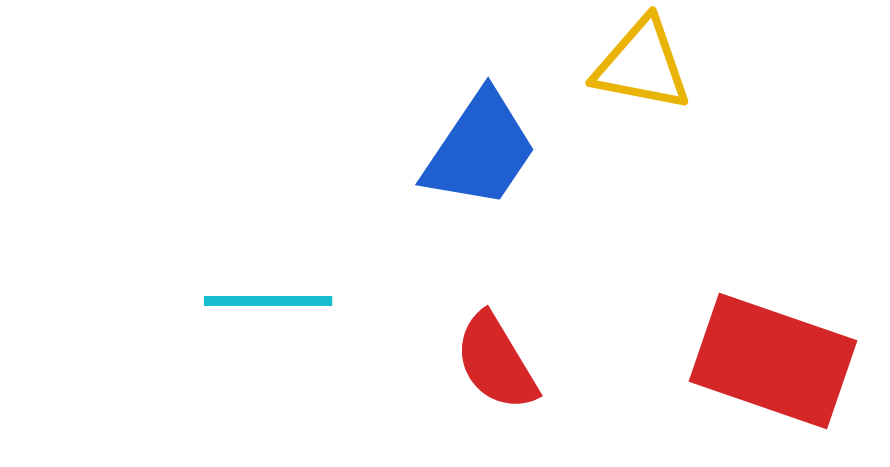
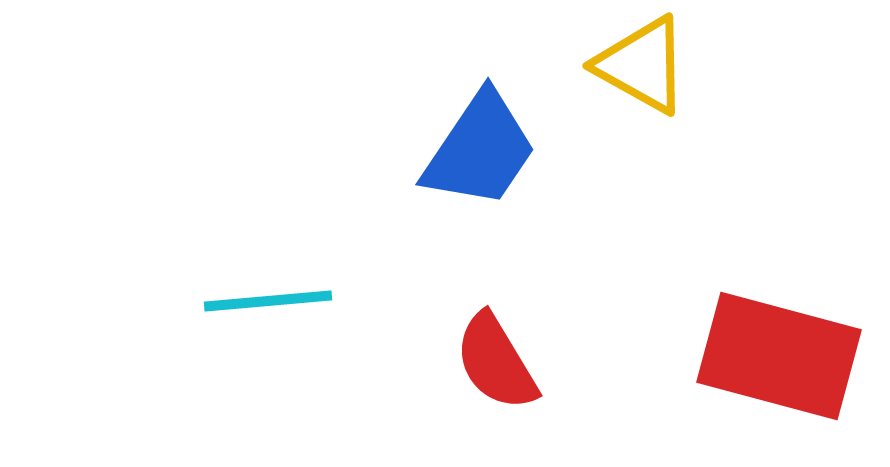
yellow triangle: rotated 18 degrees clockwise
cyan line: rotated 5 degrees counterclockwise
red rectangle: moved 6 px right, 5 px up; rotated 4 degrees counterclockwise
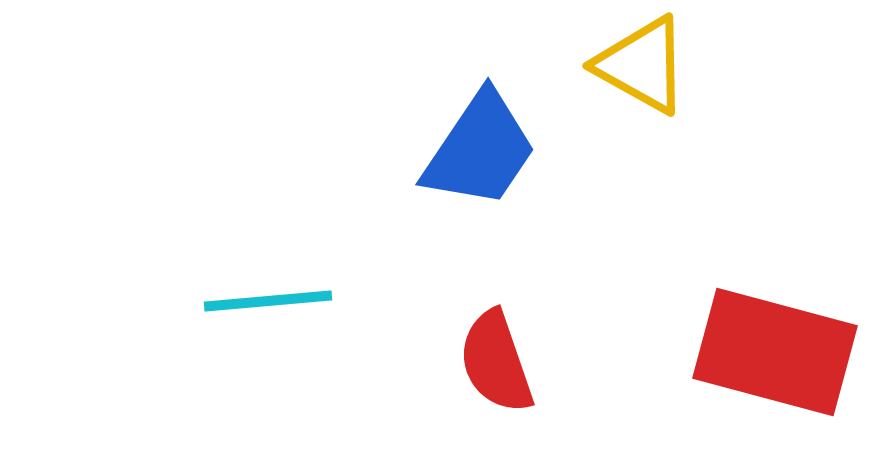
red rectangle: moved 4 px left, 4 px up
red semicircle: rotated 12 degrees clockwise
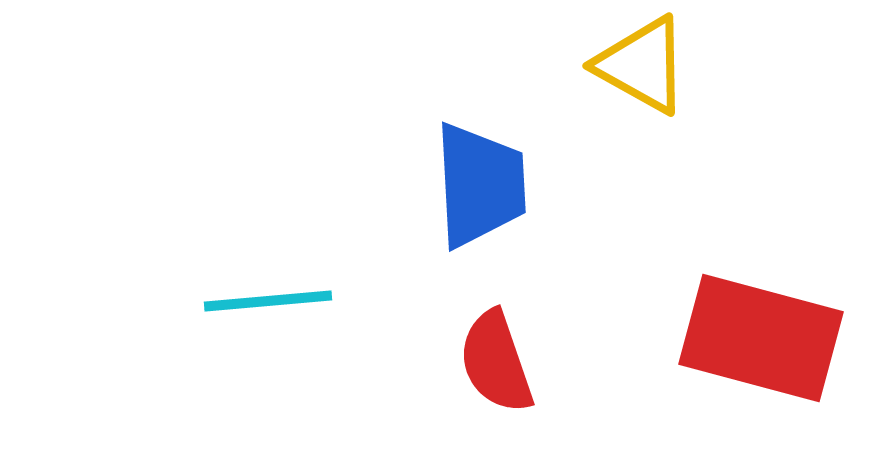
blue trapezoid: moved 35 px down; rotated 37 degrees counterclockwise
red rectangle: moved 14 px left, 14 px up
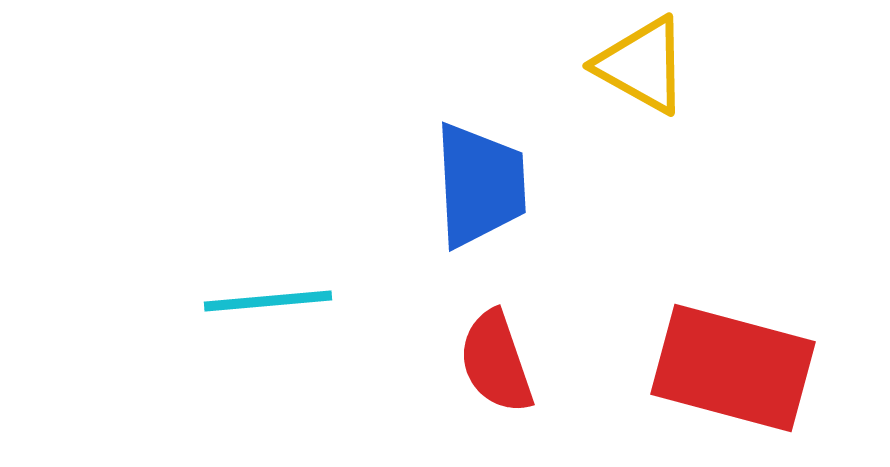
red rectangle: moved 28 px left, 30 px down
